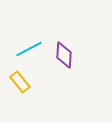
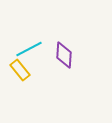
yellow rectangle: moved 12 px up
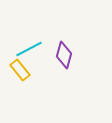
purple diamond: rotated 12 degrees clockwise
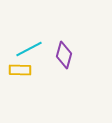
yellow rectangle: rotated 50 degrees counterclockwise
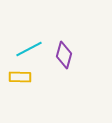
yellow rectangle: moved 7 px down
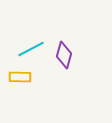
cyan line: moved 2 px right
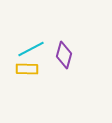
yellow rectangle: moved 7 px right, 8 px up
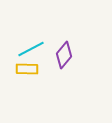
purple diamond: rotated 24 degrees clockwise
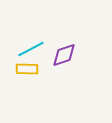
purple diamond: rotated 32 degrees clockwise
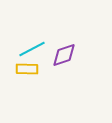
cyan line: moved 1 px right
